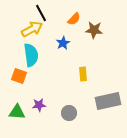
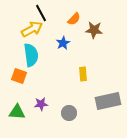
purple star: moved 2 px right, 1 px up
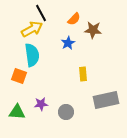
brown star: moved 1 px left
blue star: moved 5 px right
cyan semicircle: moved 1 px right
gray rectangle: moved 2 px left, 1 px up
gray circle: moved 3 px left, 1 px up
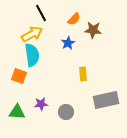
yellow arrow: moved 5 px down
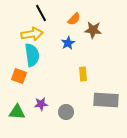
yellow arrow: rotated 20 degrees clockwise
gray rectangle: rotated 15 degrees clockwise
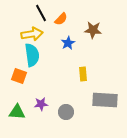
orange semicircle: moved 13 px left
gray rectangle: moved 1 px left
